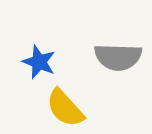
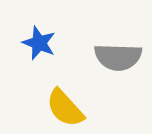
blue star: moved 19 px up
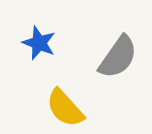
gray semicircle: rotated 57 degrees counterclockwise
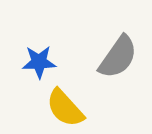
blue star: moved 19 px down; rotated 24 degrees counterclockwise
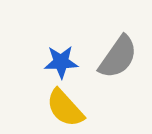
blue star: moved 22 px right
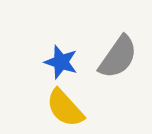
blue star: rotated 20 degrees clockwise
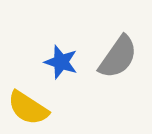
yellow semicircle: moved 37 px left; rotated 15 degrees counterclockwise
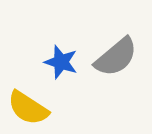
gray semicircle: moved 2 px left; rotated 15 degrees clockwise
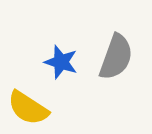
gray semicircle: rotated 30 degrees counterclockwise
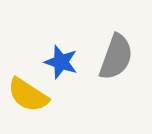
yellow semicircle: moved 13 px up
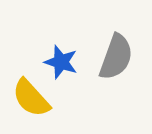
yellow semicircle: moved 3 px right, 3 px down; rotated 15 degrees clockwise
